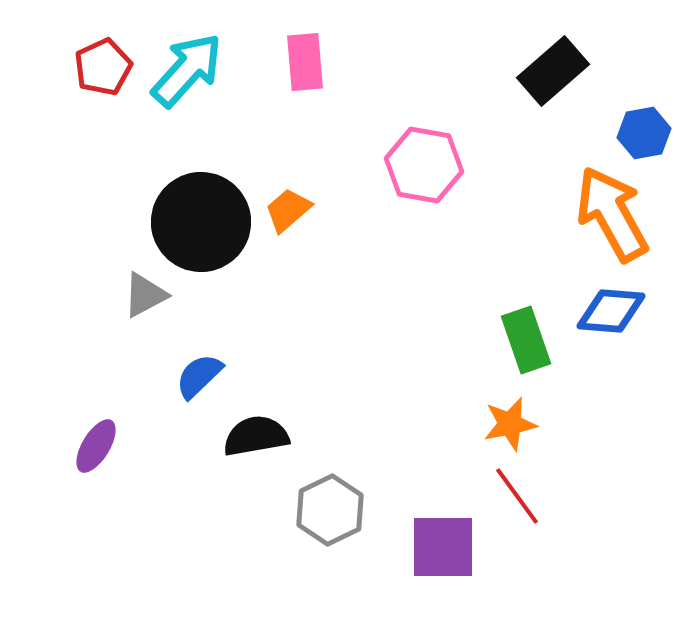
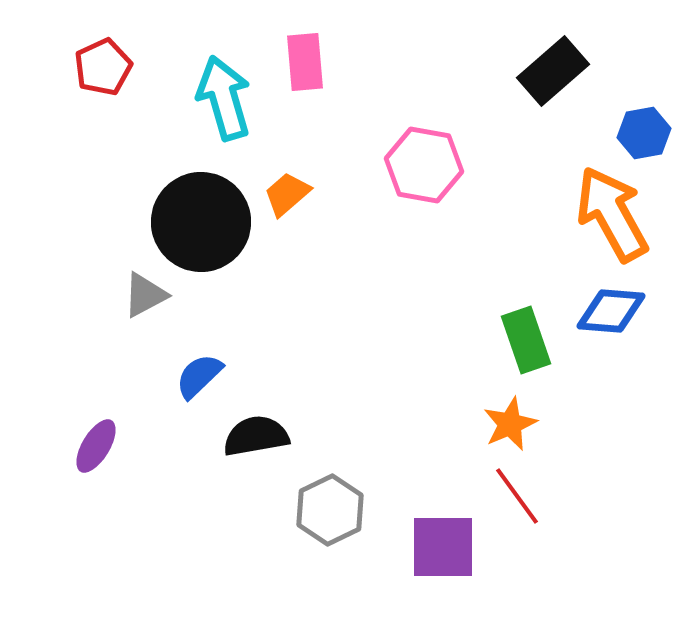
cyan arrow: moved 37 px right, 28 px down; rotated 58 degrees counterclockwise
orange trapezoid: moved 1 px left, 16 px up
orange star: rotated 12 degrees counterclockwise
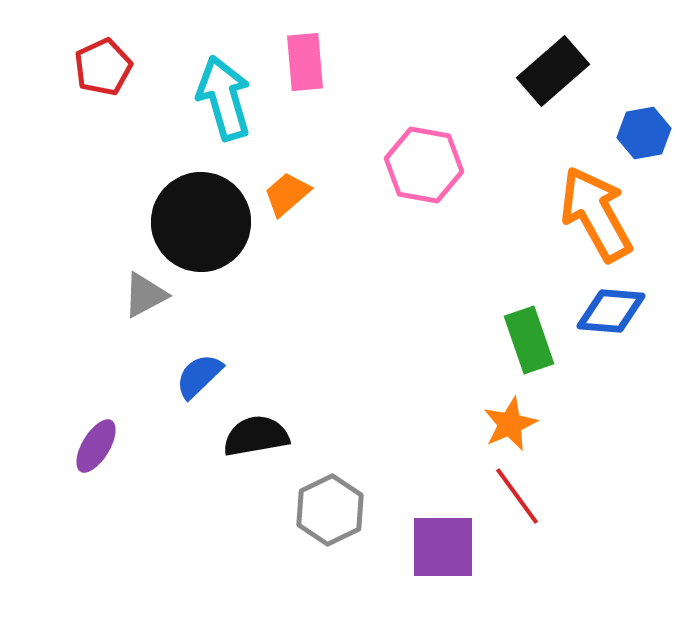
orange arrow: moved 16 px left
green rectangle: moved 3 px right
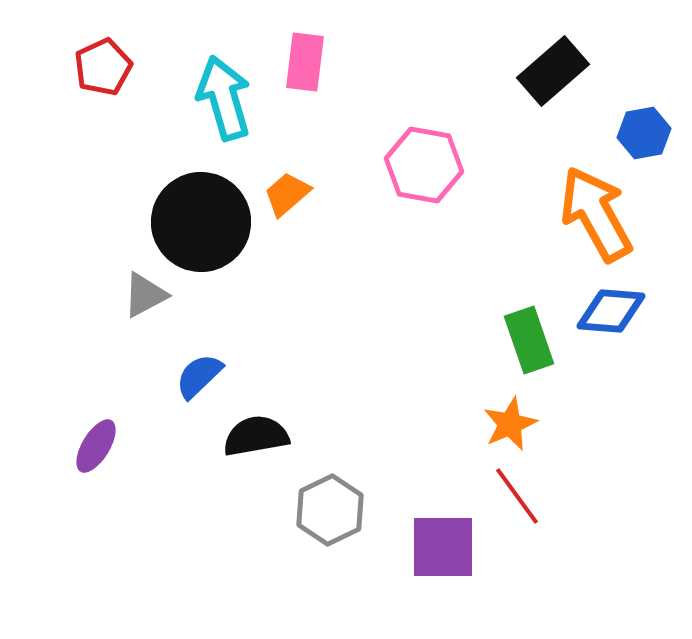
pink rectangle: rotated 12 degrees clockwise
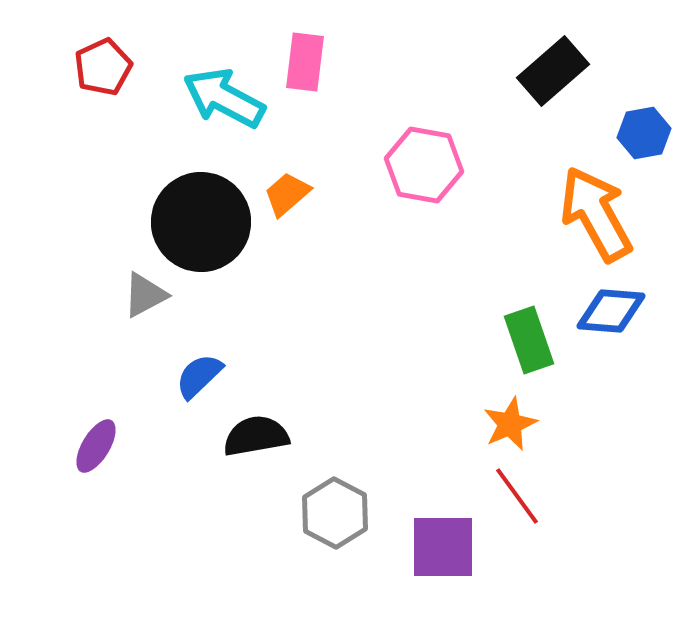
cyan arrow: rotated 46 degrees counterclockwise
gray hexagon: moved 5 px right, 3 px down; rotated 6 degrees counterclockwise
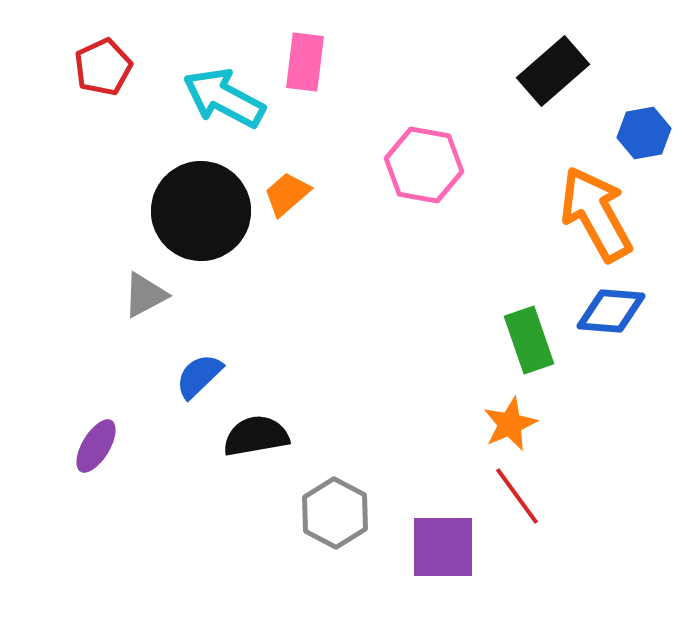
black circle: moved 11 px up
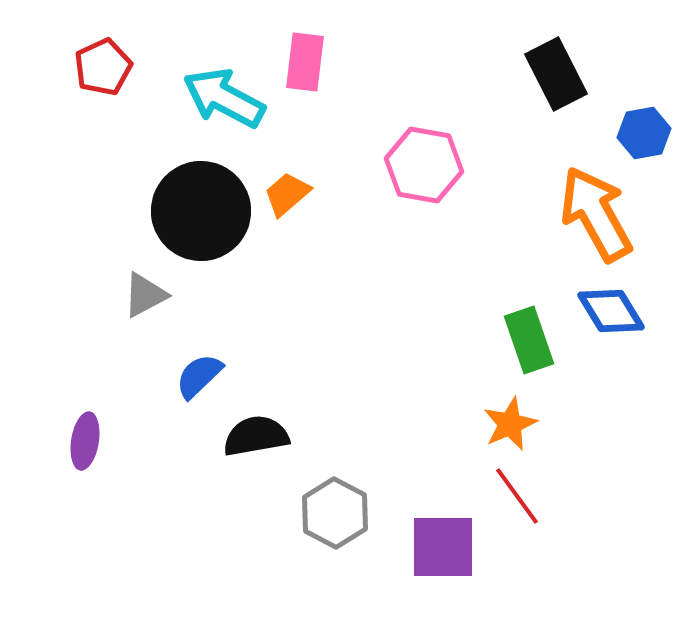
black rectangle: moved 3 px right, 3 px down; rotated 76 degrees counterclockwise
blue diamond: rotated 54 degrees clockwise
purple ellipse: moved 11 px left, 5 px up; rotated 22 degrees counterclockwise
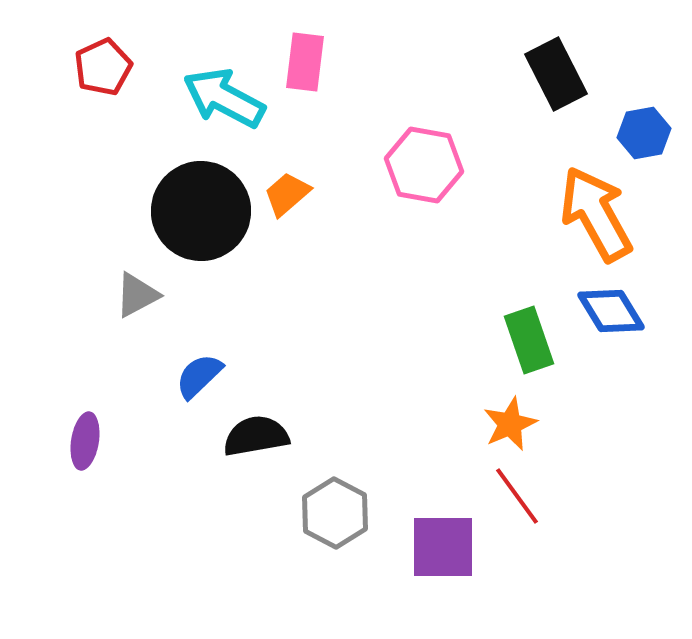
gray triangle: moved 8 px left
